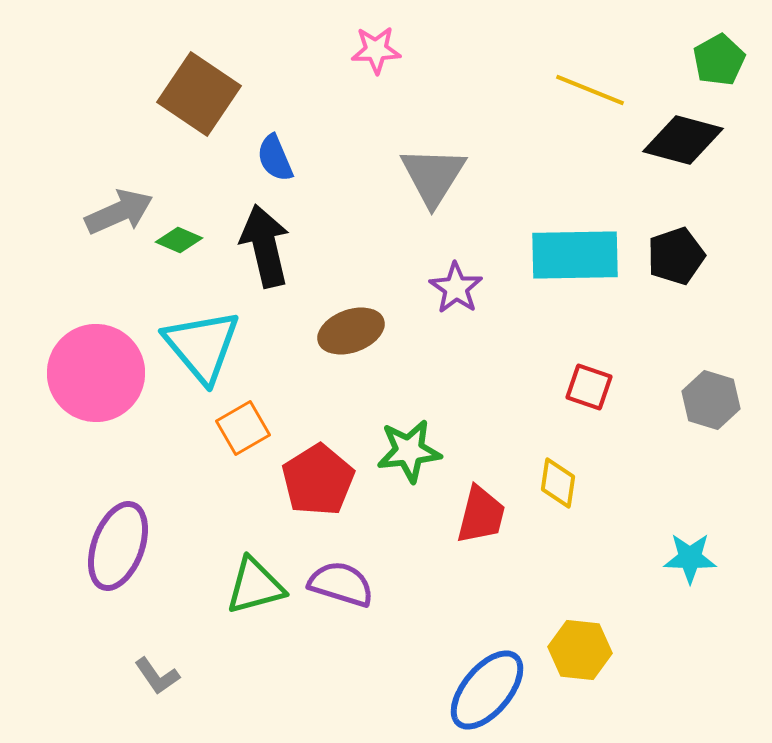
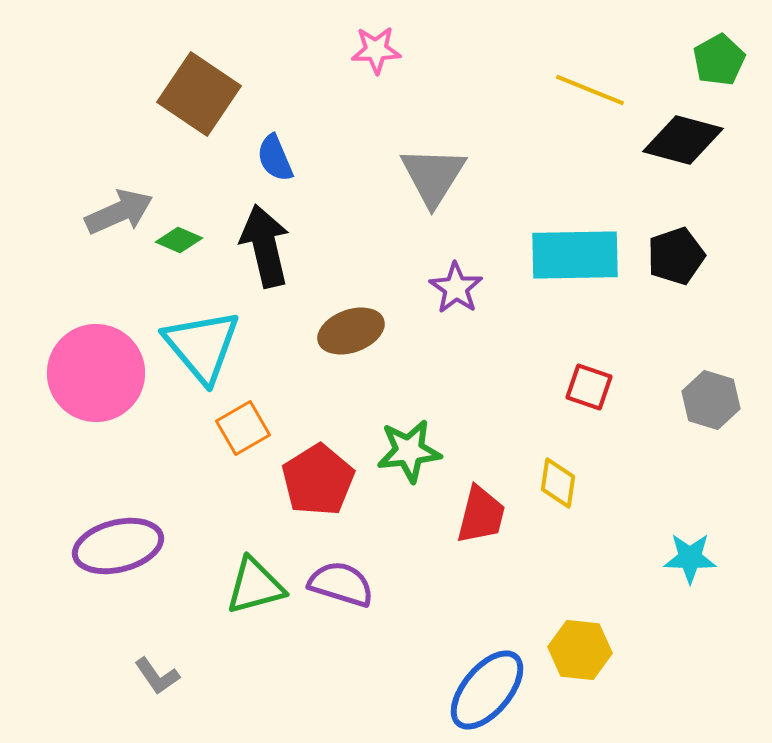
purple ellipse: rotated 56 degrees clockwise
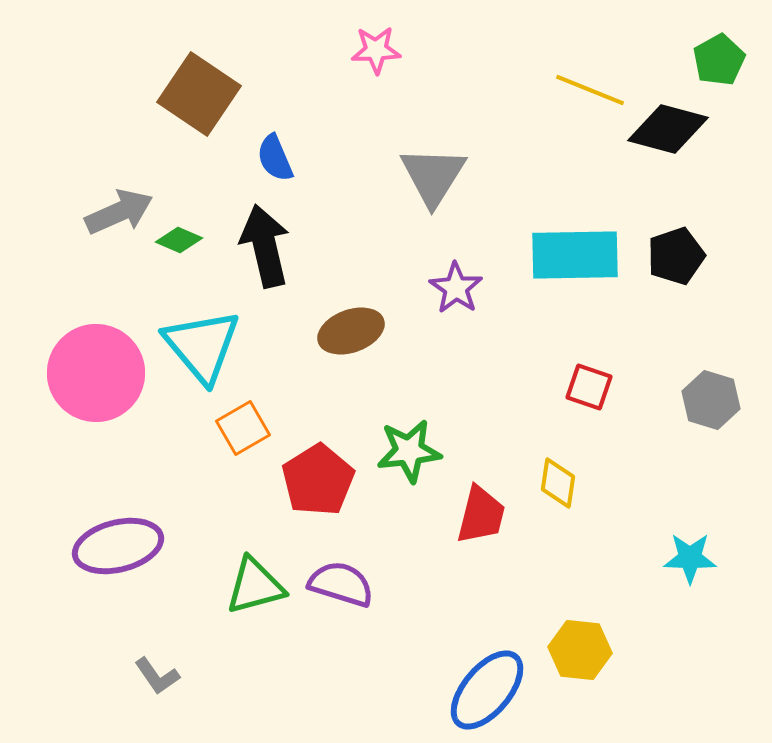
black diamond: moved 15 px left, 11 px up
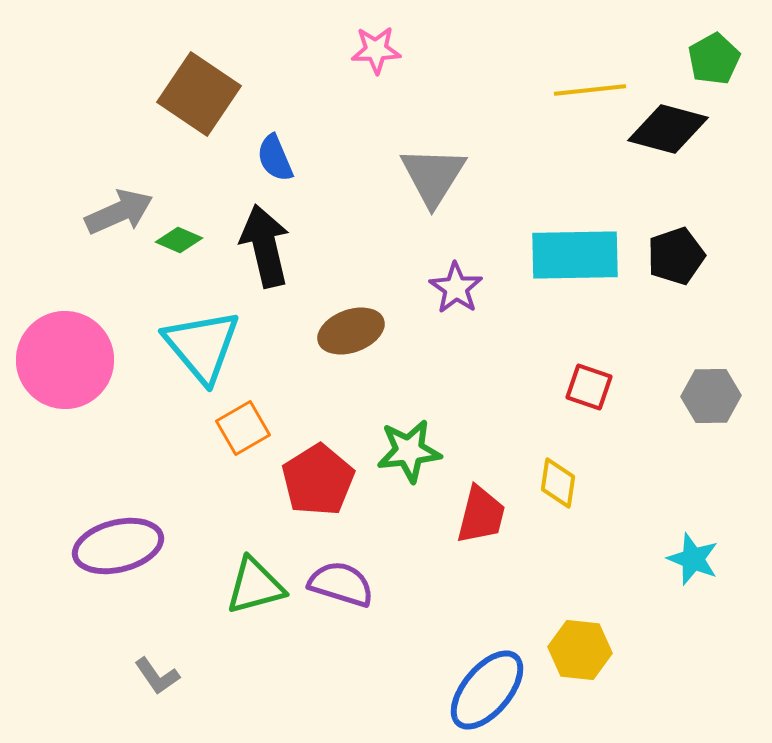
green pentagon: moved 5 px left, 1 px up
yellow line: rotated 28 degrees counterclockwise
pink circle: moved 31 px left, 13 px up
gray hexagon: moved 4 px up; rotated 18 degrees counterclockwise
cyan star: moved 3 px right, 1 px down; rotated 20 degrees clockwise
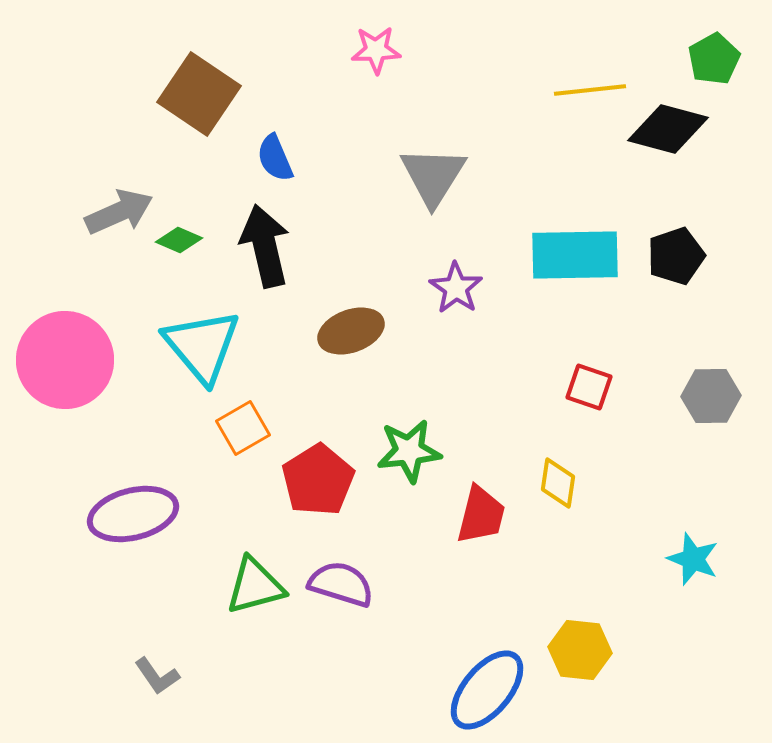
purple ellipse: moved 15 px right, 32 px up
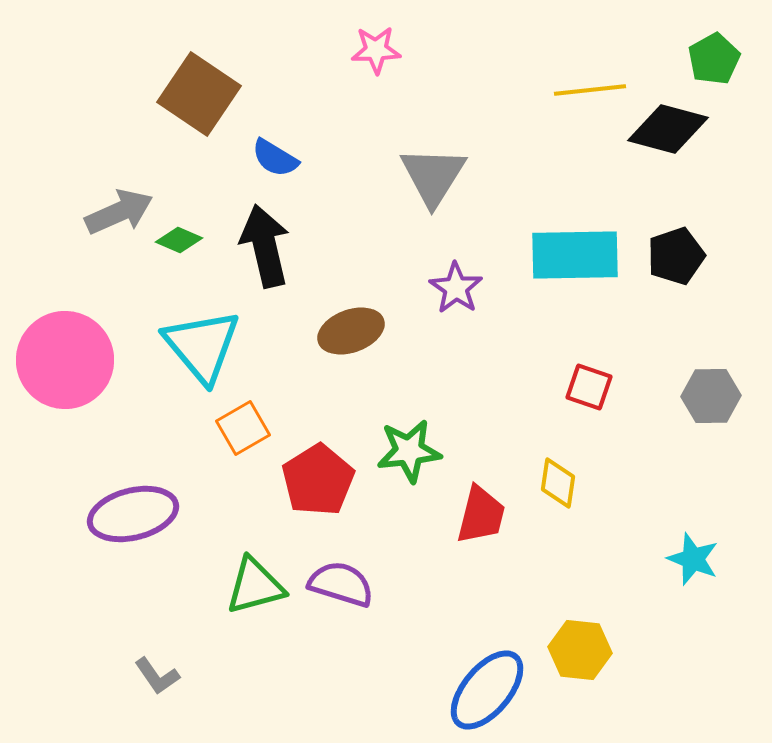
blue semicircle: rotated 36 degrees counterclockwise
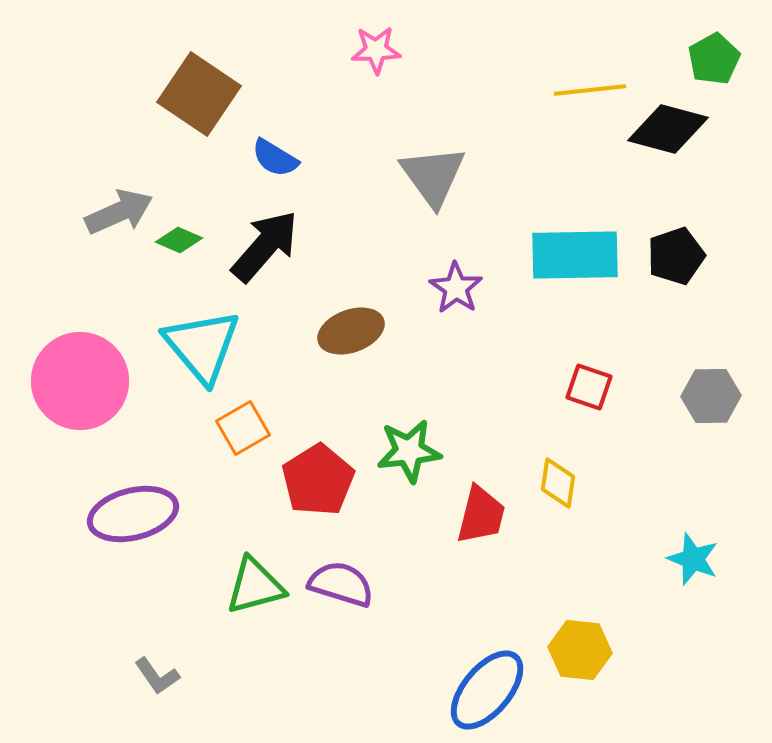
gray triangle: rotated 8 degrees counterclockwise
black arrow: rotated 54 degrees clockwise
pink circle: moved 15 px right, 21 px down
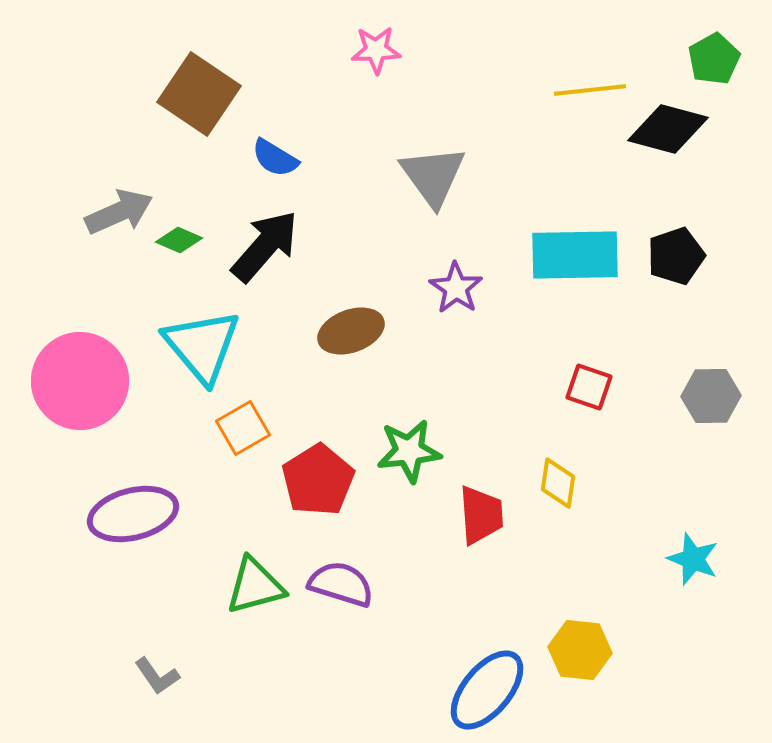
red trapezoid: rotated 18 degrees counterclockwise
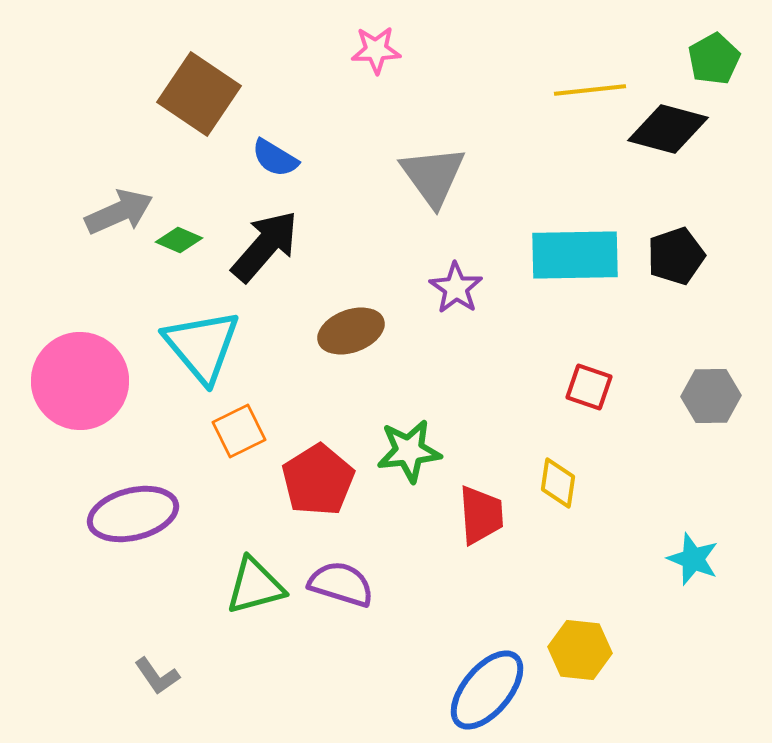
orange square: moved 4 px left, 3 px down; rotated 4 degrees clockwise
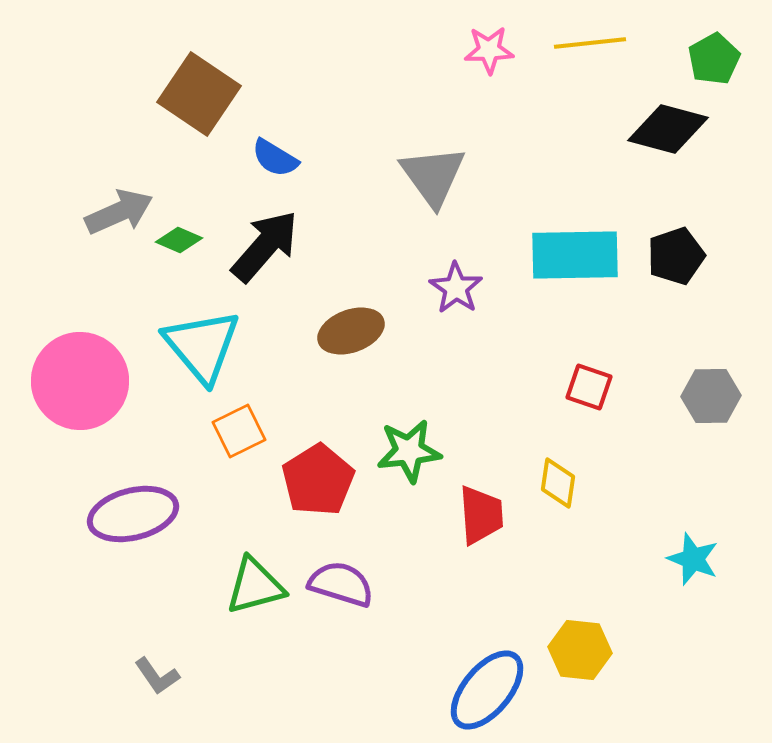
pink star: moved 113 px right
yellow line: moved 47 px up
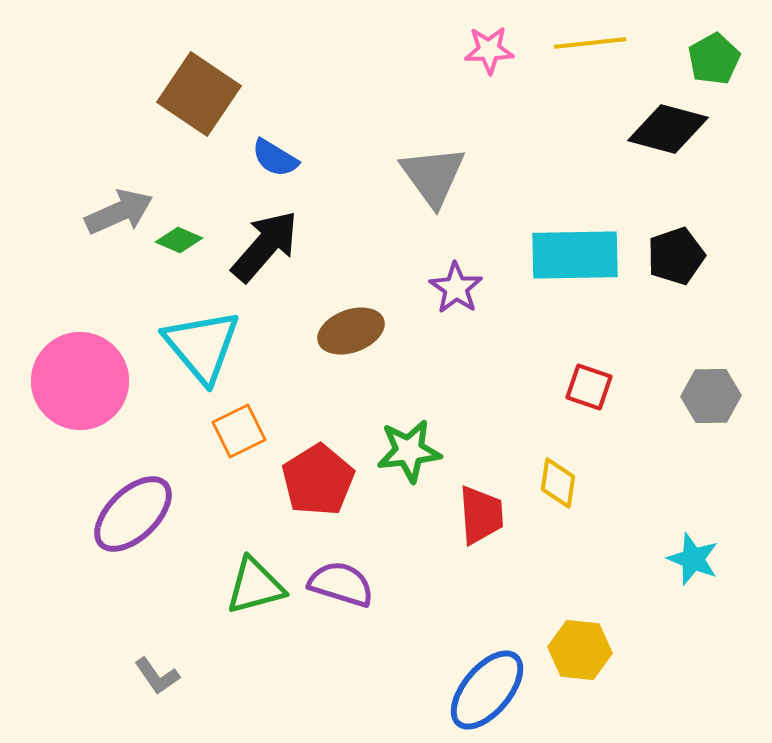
purple ellipse: rotated 30 degrees counterclockwise
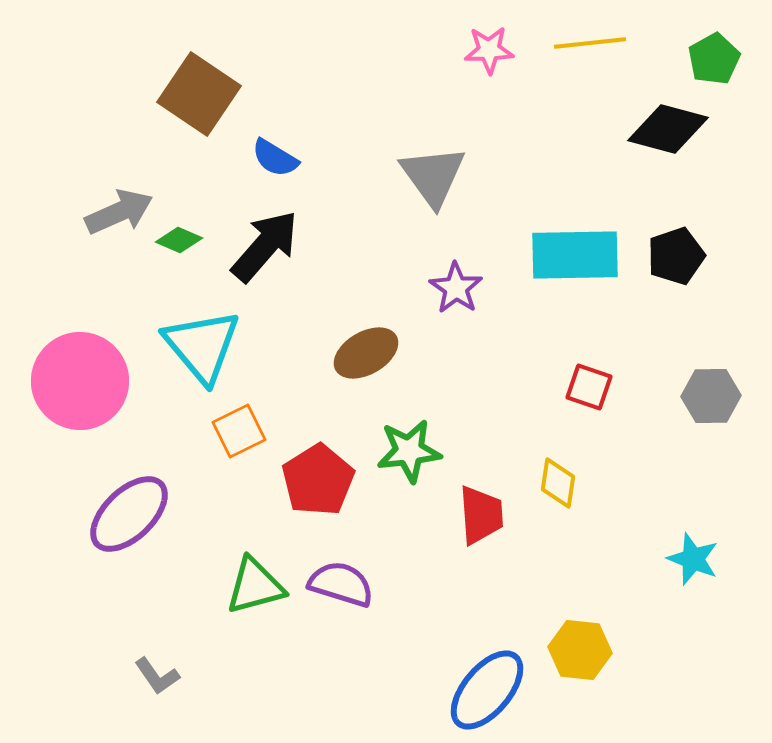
brown ellipse: moved 15 px right, 22 px down; rotated 10 degrees counterclockwise
purple ellipse: moved 4 px left
